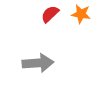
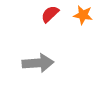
orange star: moved 2 px right, 1 px down
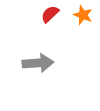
orange star: rotated 12 degrees clockwise
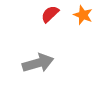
gray arrow: rotated 12 degrees counterclockwise
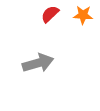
orange star: rotated 18 degrees counterclockwise
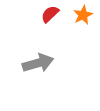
orange star: rotated 30 degrees counterclockwise
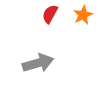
red semicircle: rotated 18 degrees counterclockwise
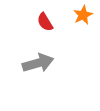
red semicircle: moved 5 px left, 8 px down; rotated 60 degrees counterclockwise
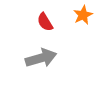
gray arrow: moved 3 px right, 5 px up
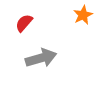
red semicircle: moved 21 px left, 1 px down; rotated 72 degrees clockwise
